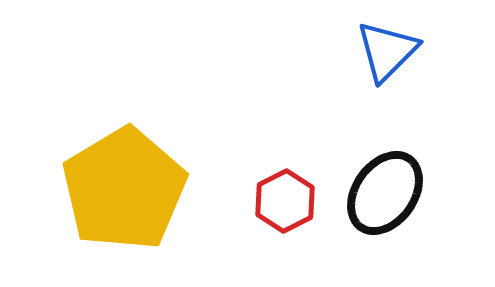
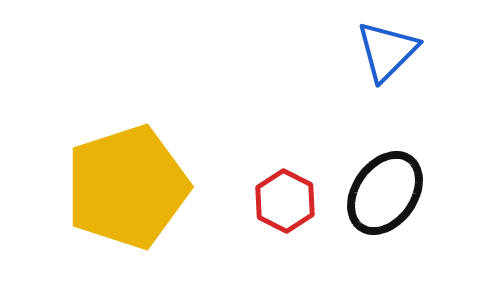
yellow pentagon: moved 3 px right, 2 px up; rotated 13 degrees clockwise
red hexagon: rotated 6 degrees counterclockwise
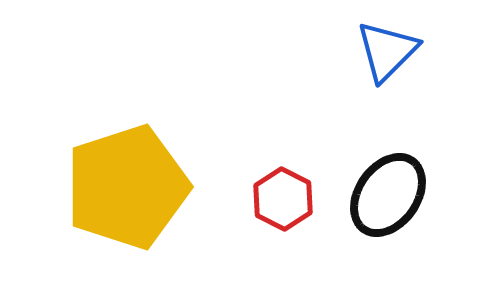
black ellipse: moved 3 px right, 2 px down
red hexagon: moved 2 px left, 2 px up
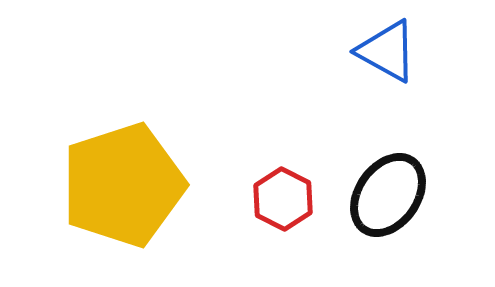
blue triangle: rotated 46 degrees counterclockwise
yellow pentagon: moved 4 px left, 2 px up
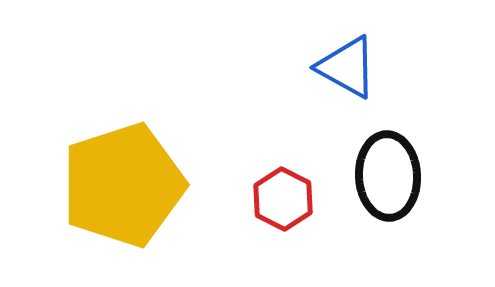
blue triangle: moved 40 px left, 16 px down
black ellipse: moved 19 px up; rotated 38 degrees counterclockwise
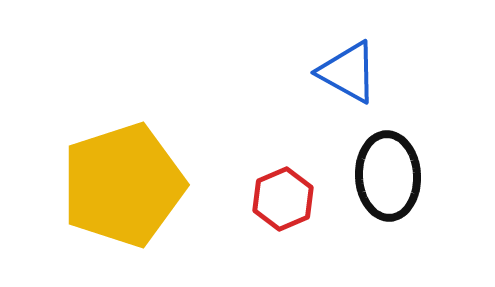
blue triangle: moved 1 px right, 5 px down
red hexagon: rotated 10 degrees clockwise
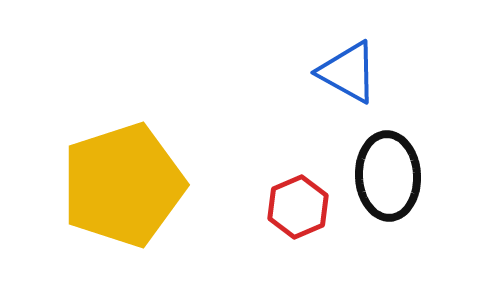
red hexagon: moved 15 px right, 8 px down
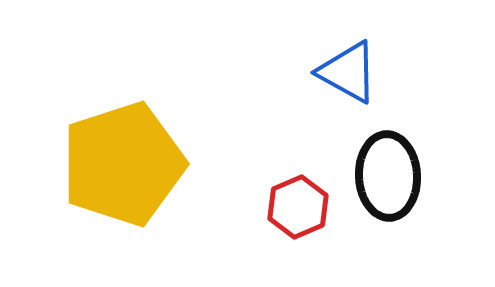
yellow pentagon: moved 21 px up
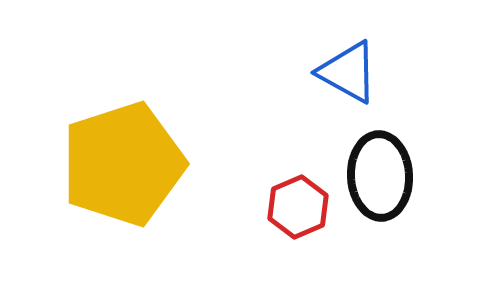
black ellipse: moved 8 px left
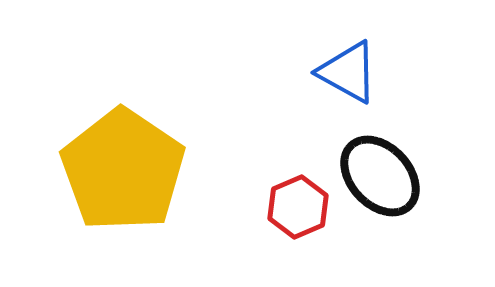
yellow pentagon: moved 6 px down; rotated 20 degrees counterclockwise
black ellipse: rotated 40 degrees counterclockwise
